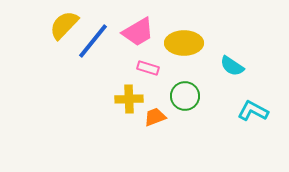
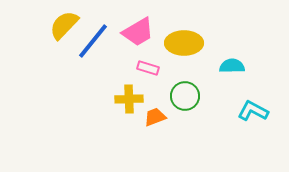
cyan semicircle: rotated 145 degrees clockwise
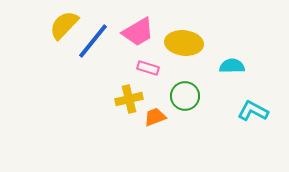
yellow ellipse: rotated 6 degrees clockwise
yellow cross: rotated 12 degrees counterclockwise
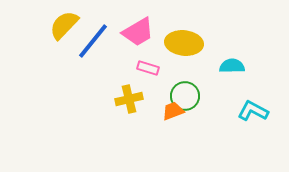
orange trapezoid: moved 18 px right, 6 px up
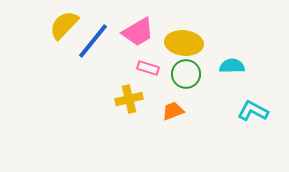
green circle: moved 1 px right, 22 px up
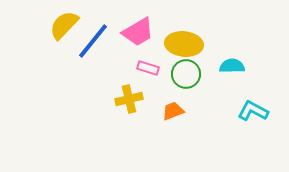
yellow ellipse: moved 1 px down
